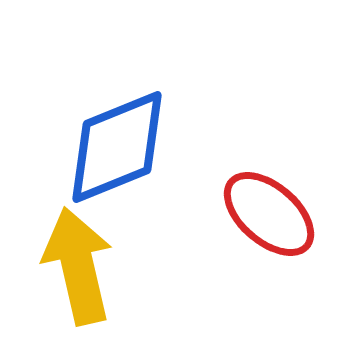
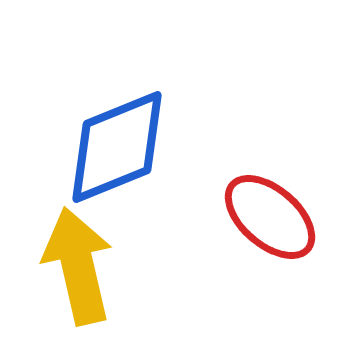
red ellipse: moved 1 px right, 3 px down
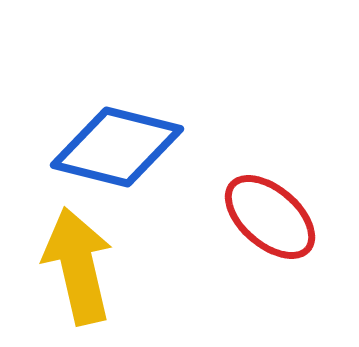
blue diamond: rotated 36 degrees clockwise
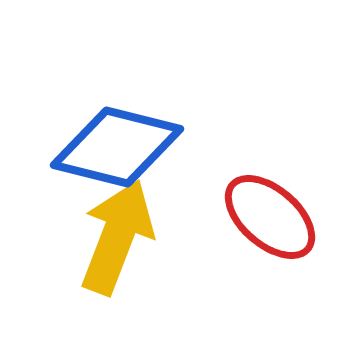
yellow arrow: moved 39 px right, 29 px up; rotated 34 degrees clockwise
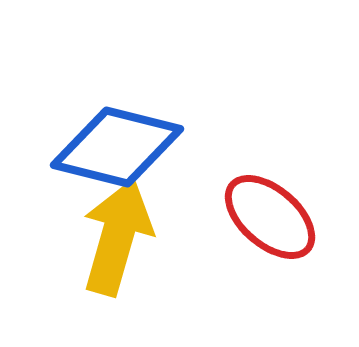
yellow arrow: rotated 5 degrees counterclockwise
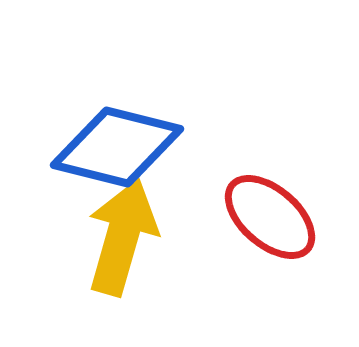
yellow arrow: moved 5 px right
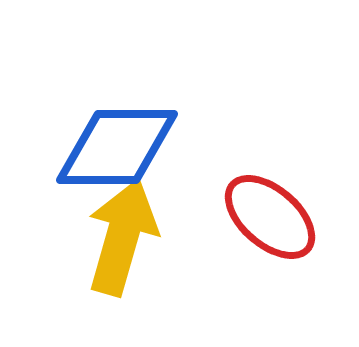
blue diamond: rotated 14 degrees counterclockwise
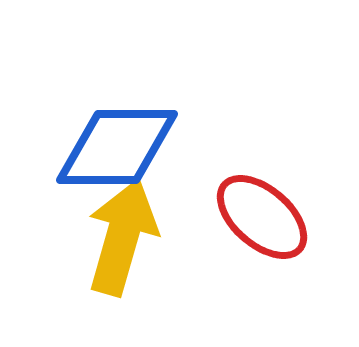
red ellipse: moved 8 px left
